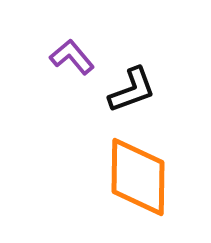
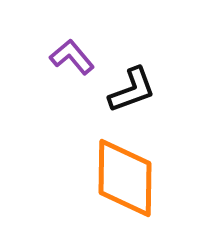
orange diamond: moved 13 px left, 1 px down
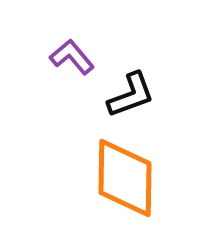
black L-shape: moved 1 px left, 5 px down
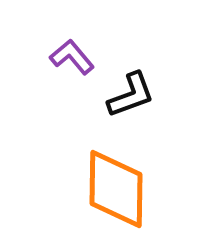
orange diamond: moved 9 px left, 11 px down
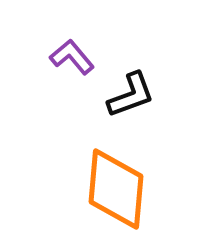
orange diamond: rotated 4 degrees clockwise
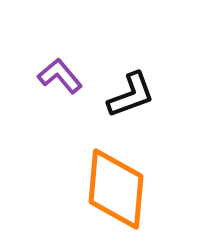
purple L-shape: moved 12 px left, 19 px down
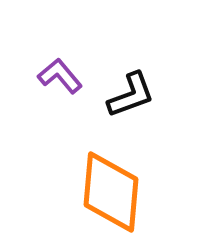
orange diamond: moved 5 px left, 3 px down
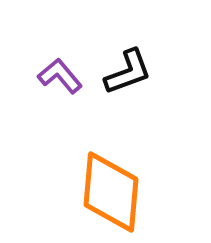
black L-shape: moved 3 px left, 23 px up
